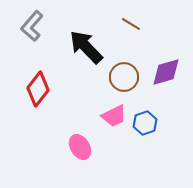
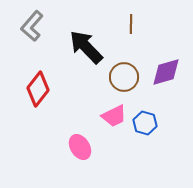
brown line: rotated 60 degrees clockwise
blue hexagon: rotated 25 degrees counterclockwise
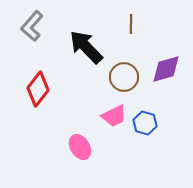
purple diamond: moved 3 px up
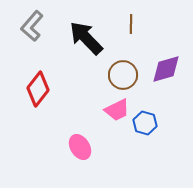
black arrow: moved 9 px up
brown circle: moved 1 px left, 2 px up
pink trapezoid: moved 3 px right, 6 px up
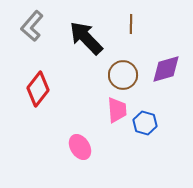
pink trapezoid: rotated 68 degrees counterclockwise
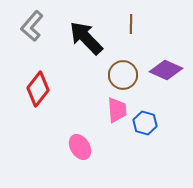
purple diamond: moved 1 px down; rotated 40 degrees clockwise
